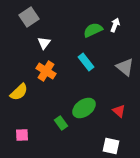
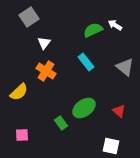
white arrow: rotated 80 degrees counterclockwise
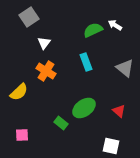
cyan rectangle: rotated 18 degrees clockwise
gray triangle: moved 1 px down
green rectangle: rotated 16 degrees counterclockwise
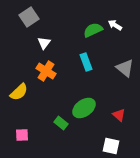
red triangle: moved 4 px down
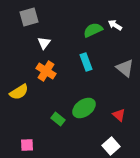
gray square: rotated 18 degrees clockwise
yellow semicircle: rotated 12 degrees clockwise
green rectangle: moved 3 px left, 4 px up
pink square: moved 5 px right, 10 px down
white square: rotated 36 degrees clockwise
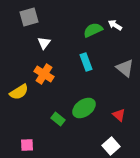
orange cross: moved 2 px left, 3 px down
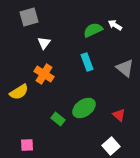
cyan rectangle: moved 1 px right
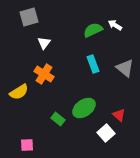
cyan rectangle: moved 6 px right, 2 px down
white square: moved 5 px left, 13 px up
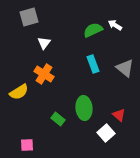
green ellipse: rotated 60 degrees counterclockwise
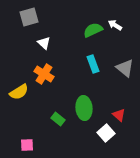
white triangle: rotated 24 degrees counterclockwise
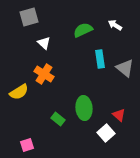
green semicircle: moved 10 px left
cyan rectangle: moved 7 px right, 5 px up; rotated 12 degrees clockwise
pink square: rotated 16 degrees counterclockwise
